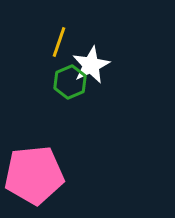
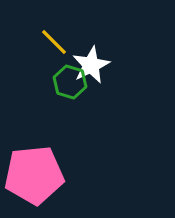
yellow line: moved 5 px left; rotated 64 degrees counterclockwise
green hexagon: rotated 20 degrees counterclockwise
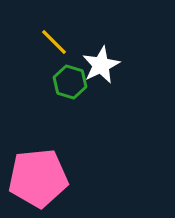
white star: moved 10 px right
pink pentagon: moved 4 px right, 3 px down
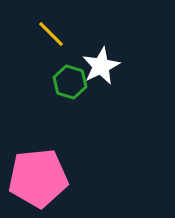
yellow line: moved 3 px left, 8 px up
white star: moved 1 px down
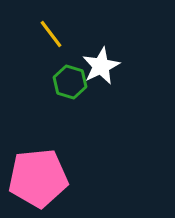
yellow line: rotated 8 degrees clockwise
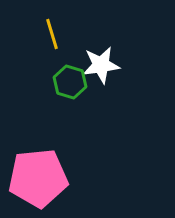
yellow line: moved 1 px right; rotated 20 degrees clockwise
white star: moved 1 px up; rotated 18 degrees clockwise
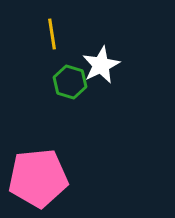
yellow line: rotated 8 degrees clockwise
white star: rotated 18 degrees counterclockwise
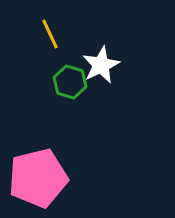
yellow line: moved 2 px left; rotated 16 degrees counterclockwise
pink pentagon: rotated 8 degrees counterclockwise
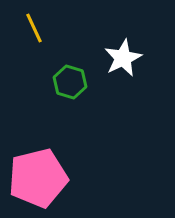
yellow line: moved 16 px left, 6 px up
white star: moved 22 px right, 7 px up
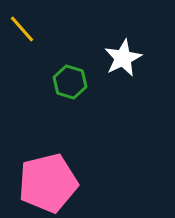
yellow line: moved 12 px left, 1 px down; rotated 16 degrees counterclockwise
pink pentagon: moved 10 px right, 5 px down
